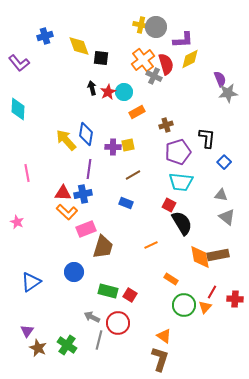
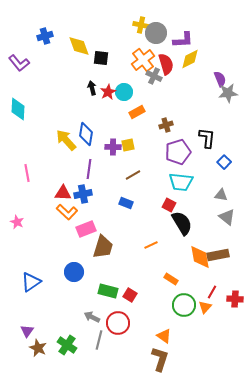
gray circle at (156, 27): moved 6 px down
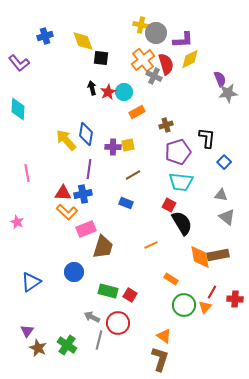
yellow diamond at (79, 46): moved 4 px right, 5 px up
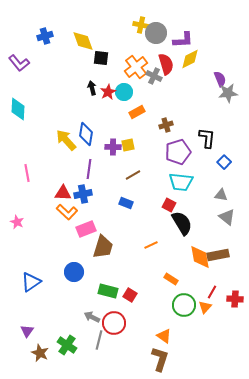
orange cross at (143, 60): moved 7 px left, 7 px down
red circle at (118, 323): moved 4 px left
brown star at (38, 348): moved 2 px right, 5 px down
